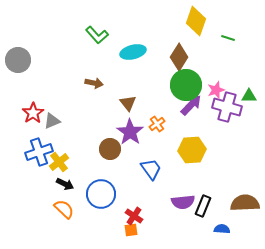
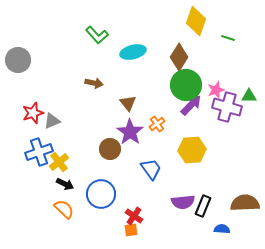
red star: rotated 15 degrees clockwise
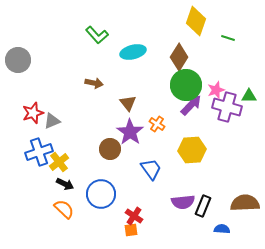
orange cross: rotated 21 degrees counterclockwise
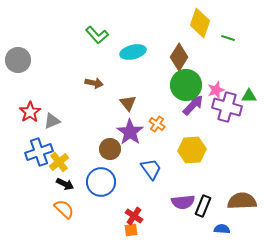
yellow diamond: moved 4 px right, 2 px down
purple arrow: moved 2 px right
red star: moved 3 px left, 1 px up; rotated 15 degrees counterclockwise
blue circle: moved 12 px up
brown semicircle: moved 3 px left, 2 px up
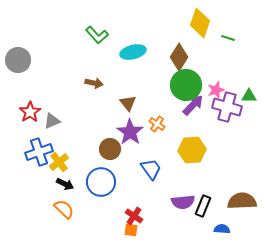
orange square: rotated 16 degrees clockwise
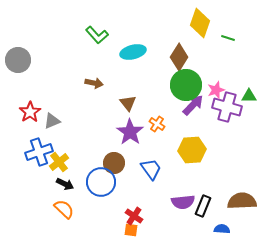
brown circle: moved 4 px right, 14 px down
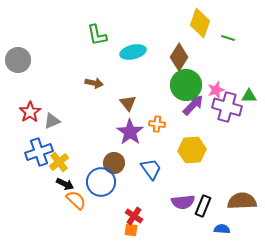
green L-shape: rotated 30 degrees clockwise
orange cross: rotated 28 degrees counterclockwise
orange semicircle: moved 12 px right, 9 px up
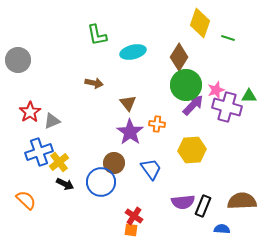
orange semicircle: moved 50 px left
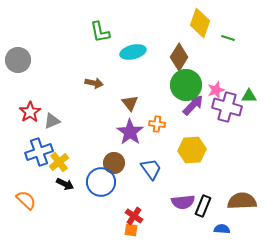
green L-shape: moved 3 px right, 3 px up
brown triangle: moved 2 px right
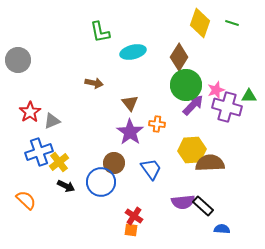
green line: moved 4 px right, 15 px up
black arrow: moved 1 px right, 2 px down
brown semicircle: moved 32 px left, 38 px up
black rectangle: rotated 70 degrees counterclockwise
